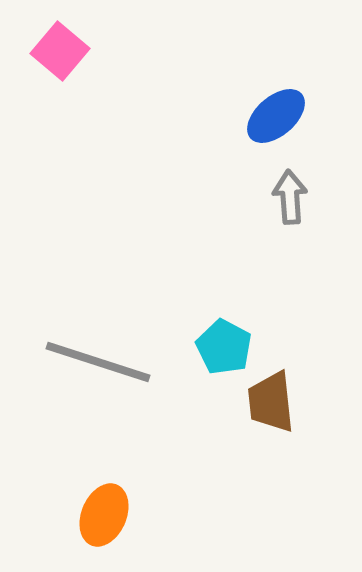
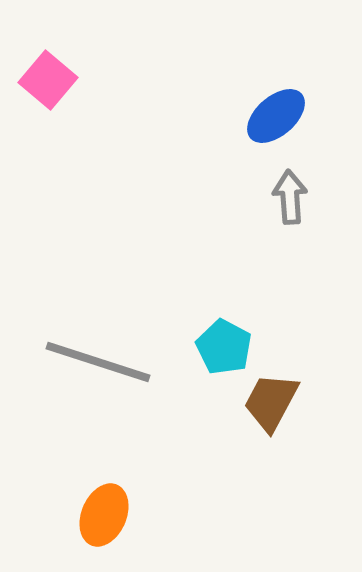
pink square: moved 12 px left, 29 px down
brown trapezoid: rotated 34 degrees clockwise
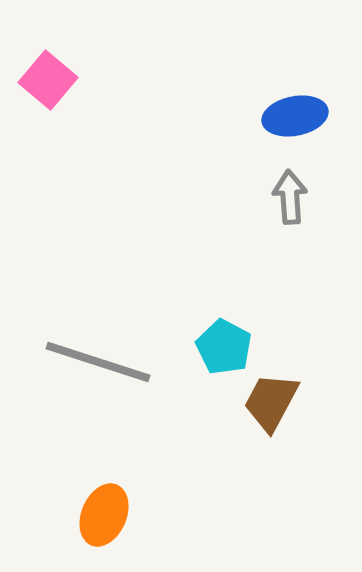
blue ellipse: moved 19 px right; rotated 30 degrees clockwise
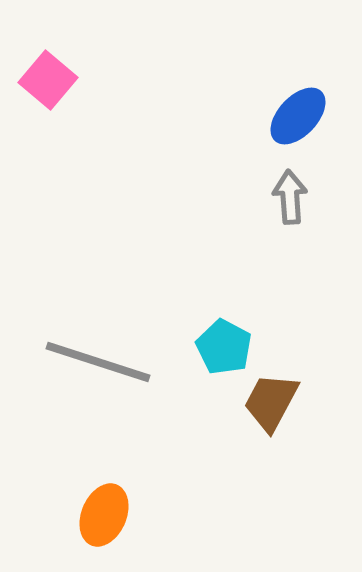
blue ellipse: moved 3 px right; rotated 36 degrees counterclockwise
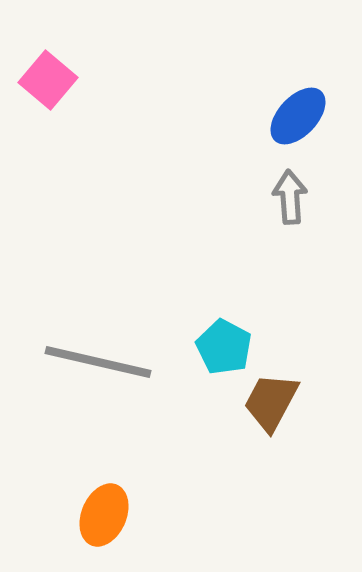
gray line: rotated 5 degrees counterclockwise
